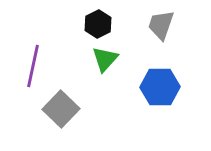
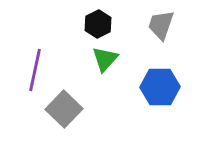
purple line: moved 2 px right, 4 px down
gray square: moved 3 px right
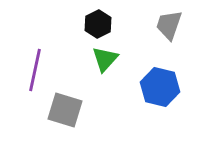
gray trapezoid: moved 8 px right
blue hexagon: rotated 15 degrees clockwise
gray square: moved 1 px right, 1 px down; rotated 27 degrees counterclockwise
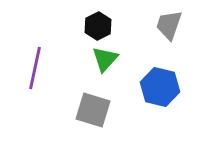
black hexagon: moved 2 px down
purple line: moved 2 px up
gray square: moved 28 px right
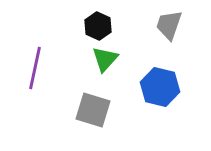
black hexagon: rotated 8 degrees counterclockwise
